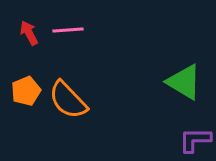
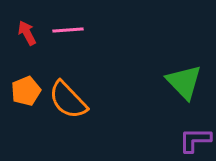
red arrow: moved 2 px left
green triangle: rotated 15 degrees clockwise
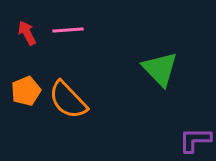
green triangle: moved 24 px left, 13 px up
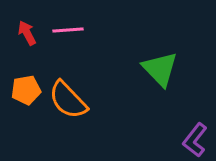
orange pentagon: moved 1 px up; rotated 12 degrees clockwise
purple L-shape: rotated 52 degrees counterclockwise
